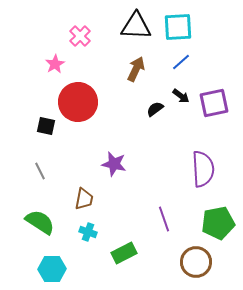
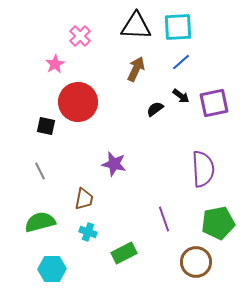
green semicircle: rotated 48 degrees counterclockwise
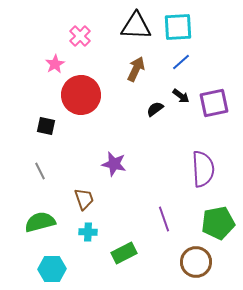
red circle: moved 3 px right, 7 px up
brown trapezoid: rotated 30 degrees counterclockwise
cyan cross: rotated 18 degrees counterclockwise
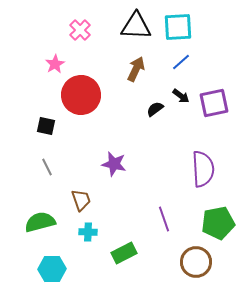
pink cross: moved 6 px up
gray line: moved 7 px right, 4 px up
brown trapezoid: moved 3 px left, 1 px down
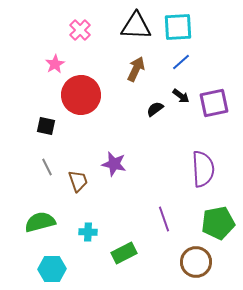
brown trapezoid: moved 3 px left, 19 px up
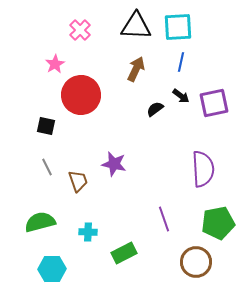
blue line: rotated 36 degrees counterclockwise
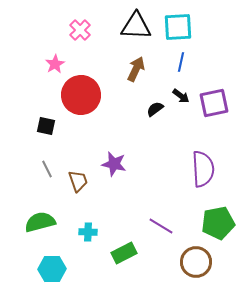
gray line: moved 2 px down
purple line: moved 3 px left, 7 px down; rotated 40 degrees counterclockwise
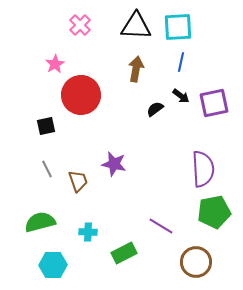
pink cross: moved 5 px up
brown arrow: rotated 15 degrees counterclockwise
black square: rotated 24 degrees counterclockwise
green pentagon: moved 4 px left, 11 px up
cyan hexagon: moved 1 px right, 4 px up
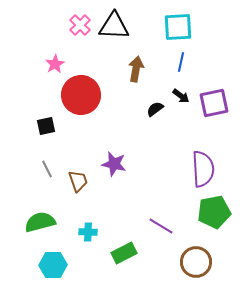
black triangle: moved 22 px left
